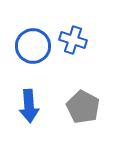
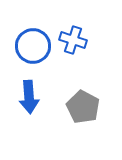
blue arrow: moved 9 px up
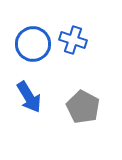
blue circle: moved 2 px up
blue arrow: rotated 28 degrees counterclockwise
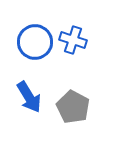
blue circle: moved 2 px right, 2 px up
gray pentagon: moved 10 px left
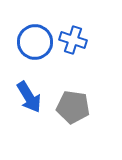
gray pentagon: rotated 20 degrees counterclockwise
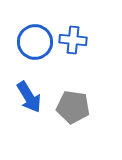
blue cross: rotated 12 degrees counterclockwise
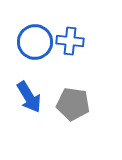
blue cross: moved 3 px left, 1 px down
gray pentagon: moved 3 px up
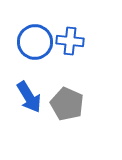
gray pentagon: moved 6 px left; rotated 16 degrees clockwise
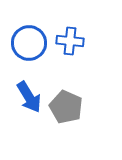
blue circle: moved 6 px left, 1 px down
gray pentagon: moved 1 px left, 3 px down
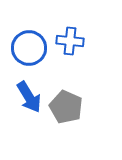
blue circle: moved 5 px down
